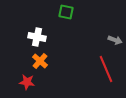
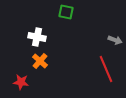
red star: moved 6 px left
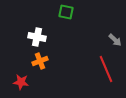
gray arrow: rotated 24 degrees clockwise
orange cross: rotated 28 degrees clockwise
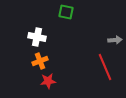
gray arrow: rotated 48 degrees counterclockwise
red line: moved 1 px left, 2 px up
red star: moved 27 px right, 1 px up; rotated 14 degrees counterclockwise
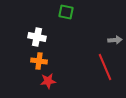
orange cross: moved 1 px left; rotated 28 degrees clockwise
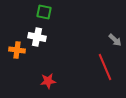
green square: moved 22 px left
gray arrow: rotated 48 degrees clockwise
orange cross: moved 22 px left, 11 px up
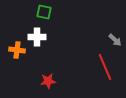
white cross: rotated 12 degrees counterclockwise
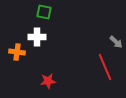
gray arrow: moved 1 px right, 2 px down
orange cross: moved 2 px down
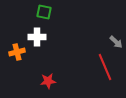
orange cross: rotated 21 degrees counterclockwise
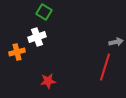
green square: rotated 21 degrees clockwise
white cross: rotated 18 degrees counterclockwise
gray arrow: rotated 56 degrees counterclockwise
red line: rotated 40 degrees clockwise
